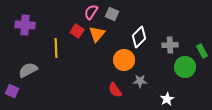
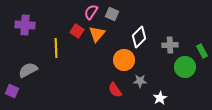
white star: moved 7 px left, 1 px up
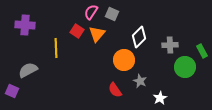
gray star: rotated 24 degrees clockwise
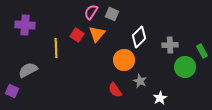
red square: moved 4 px down
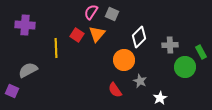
green rectangle: moved 1 px left, 1 px down
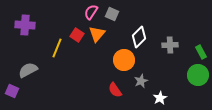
yellow line: moved 1 px right; rotated 24 degrees clockwise
green circle: moved 13 px right, 8 px down
gray star: moved 1 px right; rotated 24 degrees clockwise
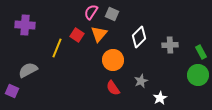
orange triangle: moved 2 px right
orange circle: moved 11 px left
red semicircle: moved 2 px left, 2 px up
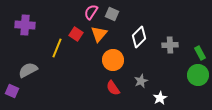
red square: moved 1 px left, 1 px up
green rectangle: moved 1 px left, 1 px down
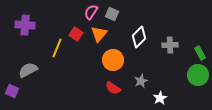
red semicircle: rotated 21 degrees counterclockwise
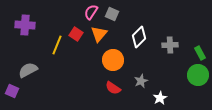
yellow line: moved 3 px up
